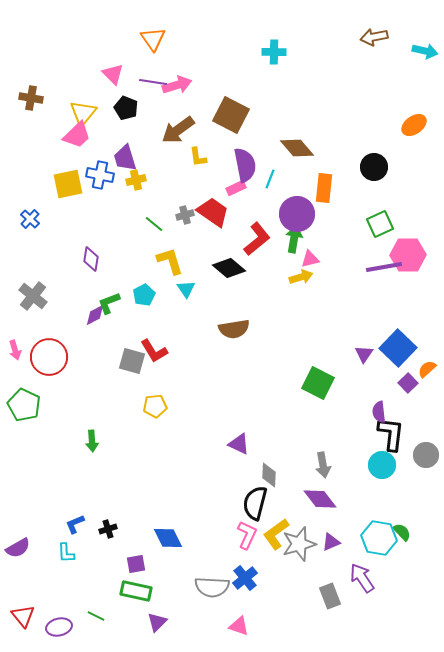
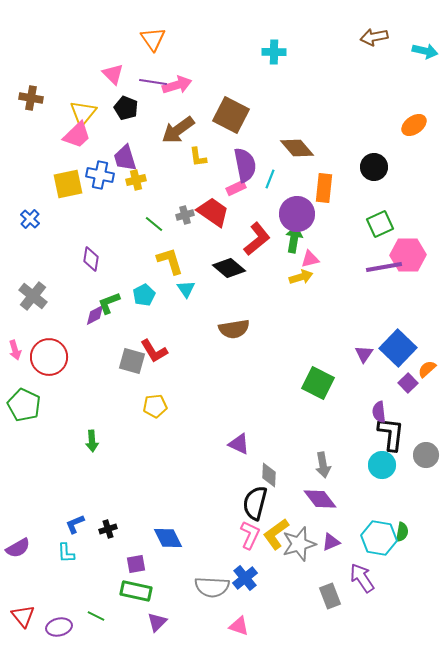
green semicircle at (402, 532): rotated 54 degrees clockwise
pink L-shape at (247, 535): moved 3 px right
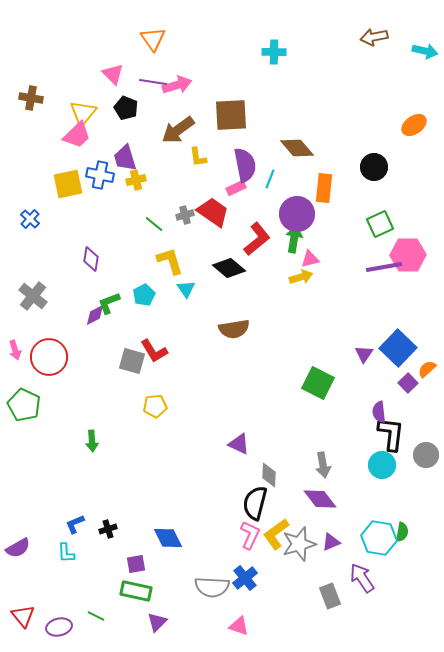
brown square at (231, 115): rotated 30 degrees counterclockwise
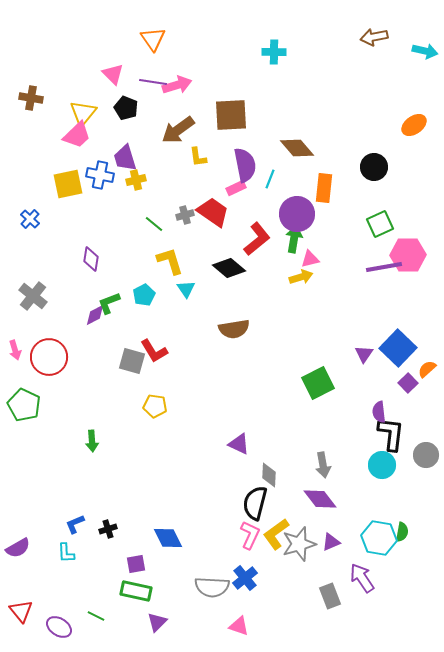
green square at (318, 383): rotated 36 degrees clockwise
yellow pentagon at (155, 406): rotated 15 degrees clockwise
red triangle at (23, 616): moved 2 px left, 5 px up
purple ellipse at (59, 627): rotated 45 degrees clockwise
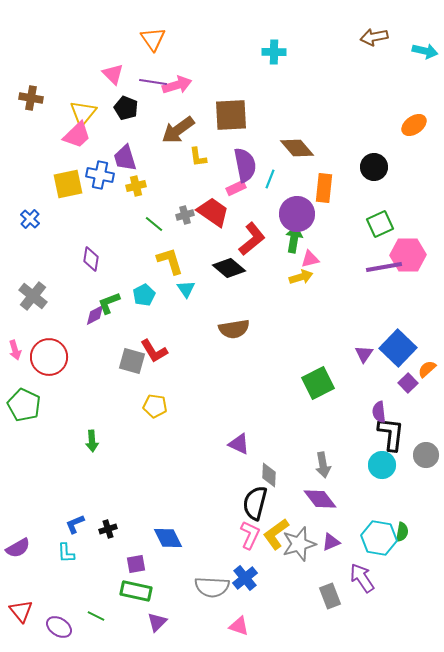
yellow cross at (136, 180): moved 6 px down
red L-shape at (257, 239): moved 5 px left
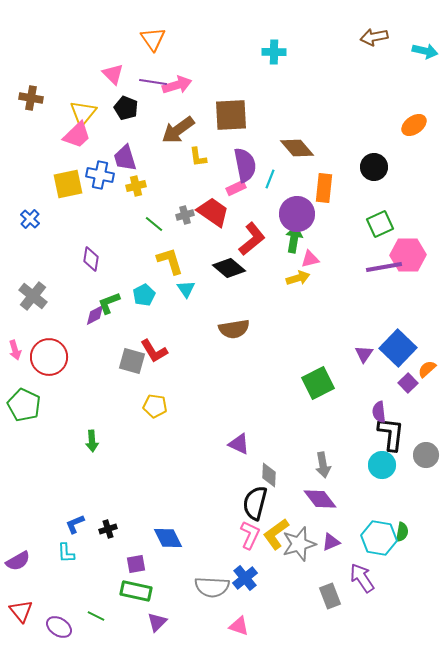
yellow arrow at (301, 277): moved 3 px left, 1 px down
purple semicircle at (18, 548): moved 13 px down
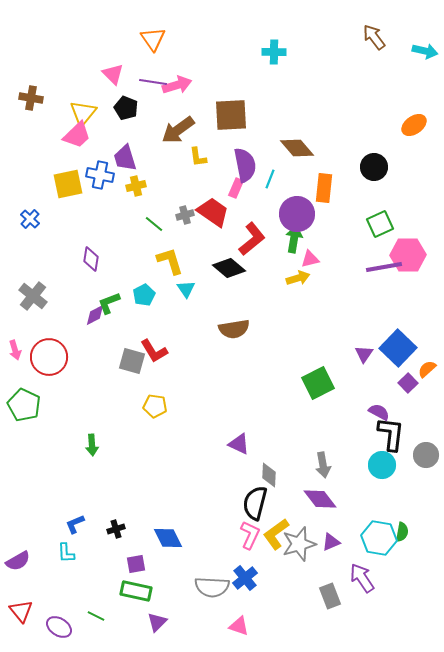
brown arrow at (374, 37): rotated 64 degrees clockwise
pink rectangle at (236, 188): rotated 42 degrees counterclockwise
purple semicircle at (379, 412): rotated 125 degrees clockwise
green arrow at (92, 441): moved 4 px down
black cross at (108, 529): moved 8 px right
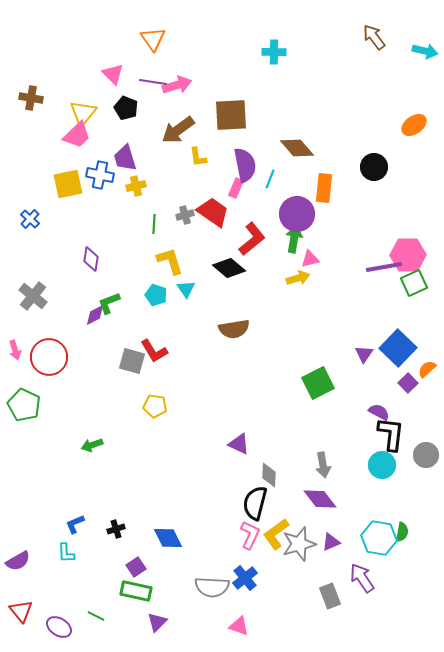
green line at (154, 224): rotated 54 degrees clockwise
green square at (380, 224): moved 34 px right, 59 px down
cyan pentagon at (144, 295): moved 12 px right; rotated 25 degrees counterclockwise
green arrow at (92, 445): rotated 75 degrees clockwise
purple square at (136, 564): moved 3 px down; rotated 24 degrees counterclockwise
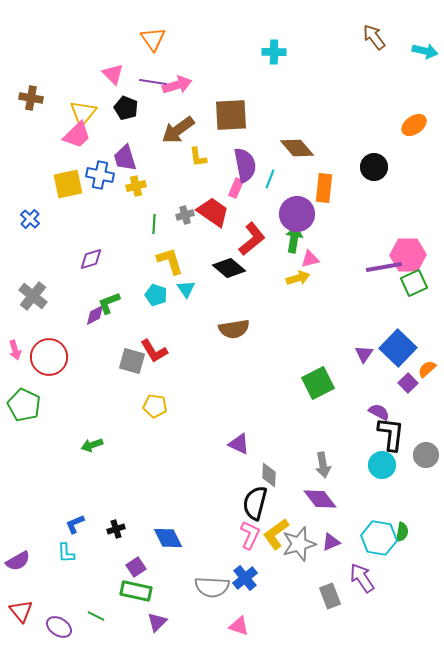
purple diamond at (91, 259): rotated 65 degrees clockwise
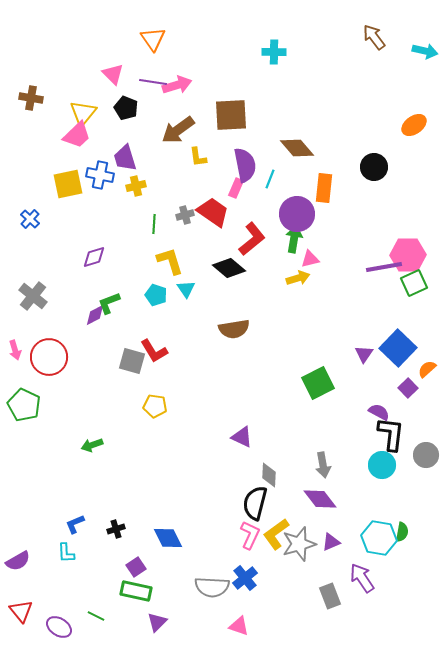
purple diamond at (91, 259): moved 3 px right, 2 px up
purple square at (408, 383): moved 5 px down
purple triangle at (239, 444): moved 3 px right, 7 px up
